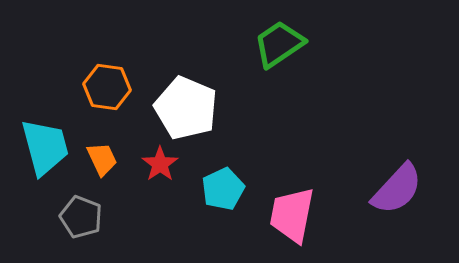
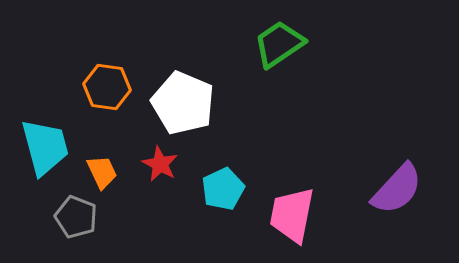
white pentagon: moved 3 px left, 5 px up
orange trapezoid: moved 13 px down
red star: rotated 9 degrees counterclockwise
gray pentagon: moved 5 px left
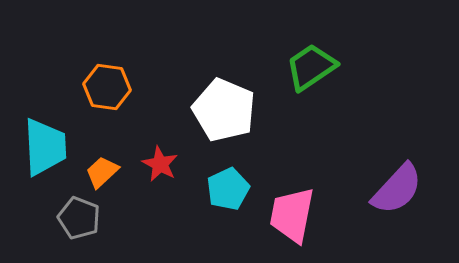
green trapezoid: moved 32 px right, 23 px down
white pentagon: moved 41 px right, 7 px down
cyan trapezoid: rotated 12 degrees clockwise
orange trapezoid: rotated 108 degrees counterclockwise
cyan pentagon: moved 5 px right
gray pentagon: moved 3 px right, 1 px down
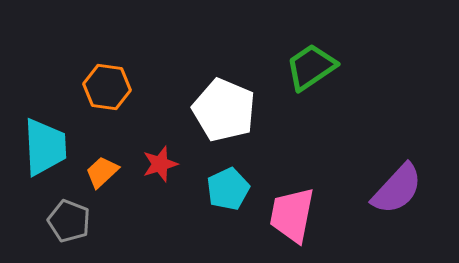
red star: rotated 27 degrees clockwise
gray pentagon: moved 10 px left, 3 px down
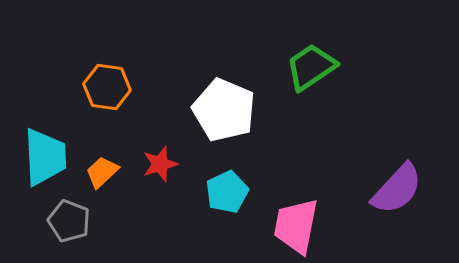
cyan trapezoid: moved 10 px down
cyan pentagon: moved 1 px left, 3 px down
pink trapezoid: moved 4 px right, 11 px down
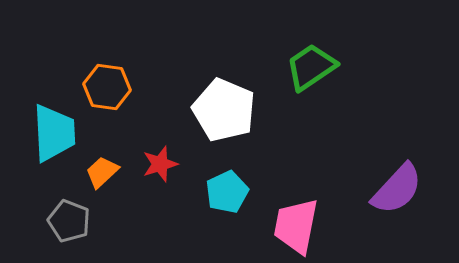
cyan trapezoid: moved 9 px right, 24 px up
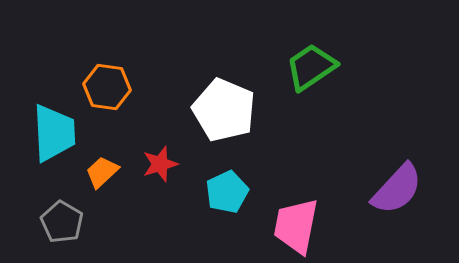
gray pentagon: moved 7 px left, 1 px down; rotated 9 degrees clockwise
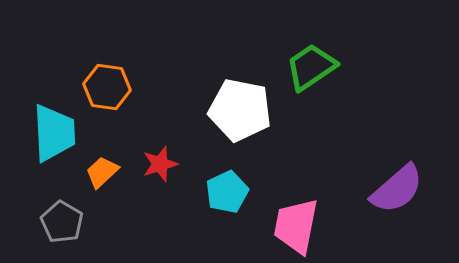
white pentagon: moved 16 px right; rotated 12 degrees counterclockwise
purple semicircle: rotated 6 degrees clockwise
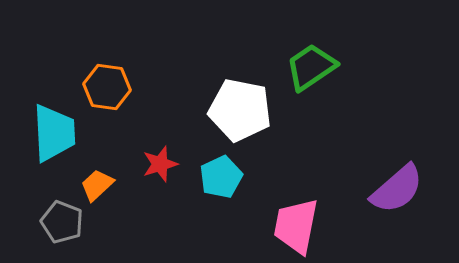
orange trapezoid: moved 5 px left, 13 px down
cyan pentagon: moved 6 px left, 15 px up
gray pentagon: rotated 9 degrees counterclockwise
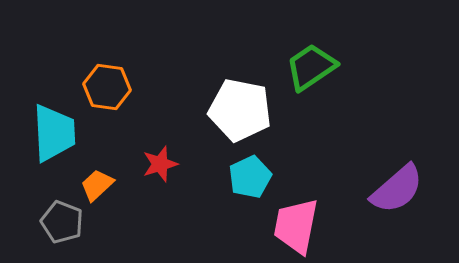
cyan pentagon: moved 29 px right
